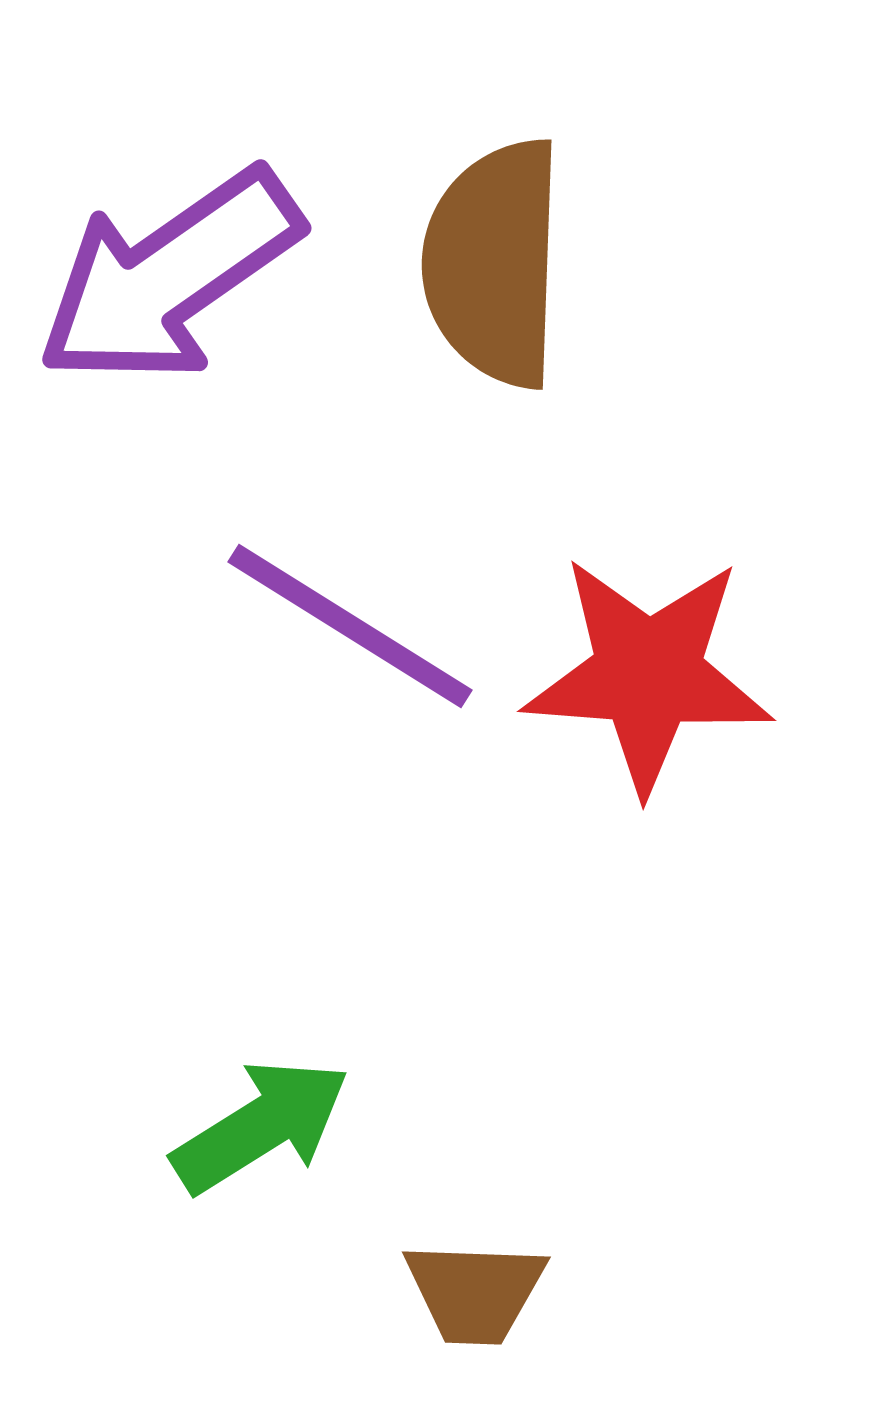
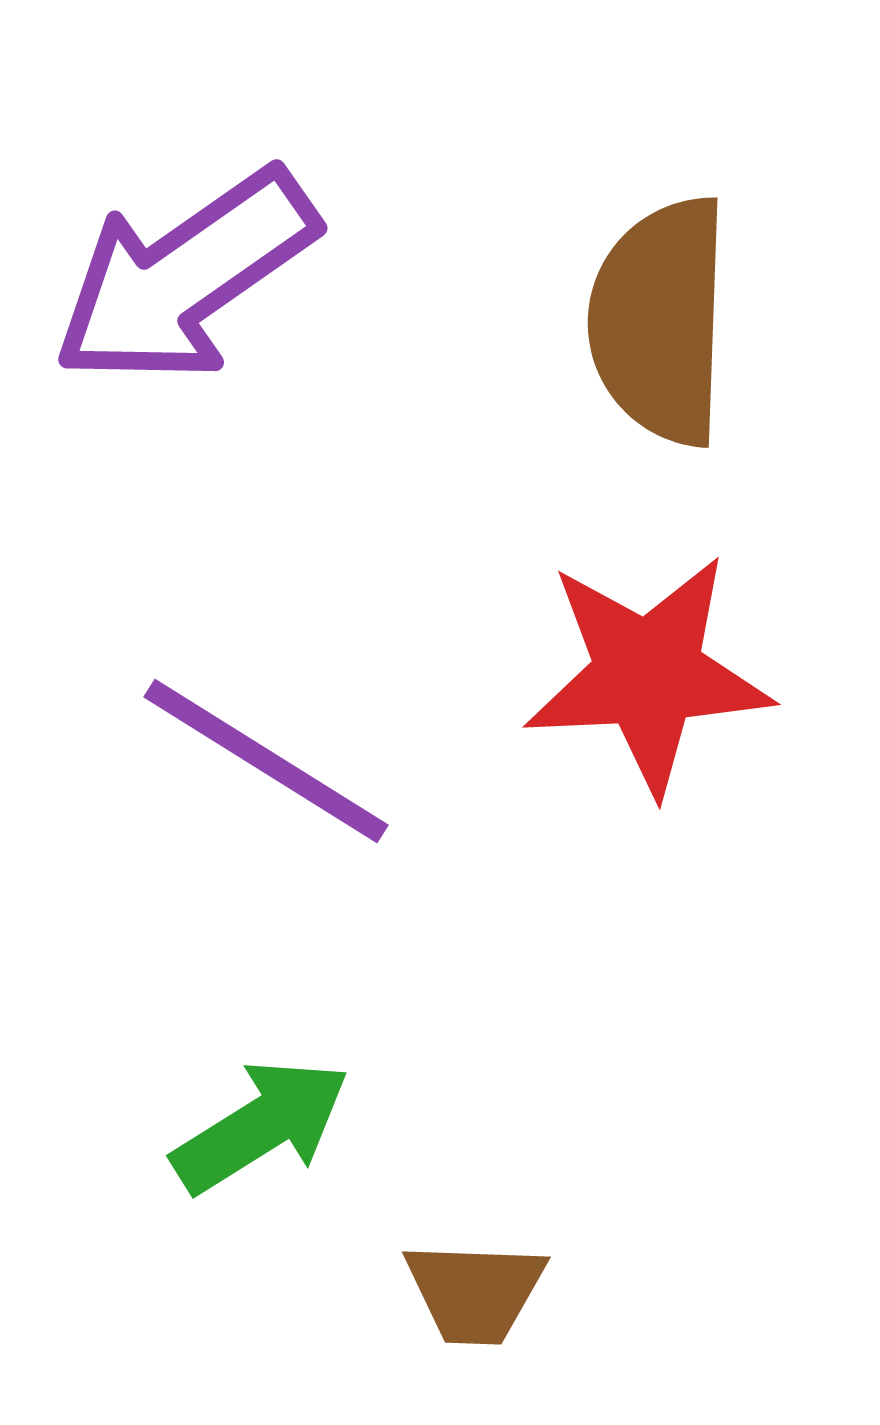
brown semicircle: moved 166 px right, 58 px down
purple arrow: moved 16 px right
purple line: moved 84 px left, 135 px down
red star: rotated 7 degrees counterclockwise
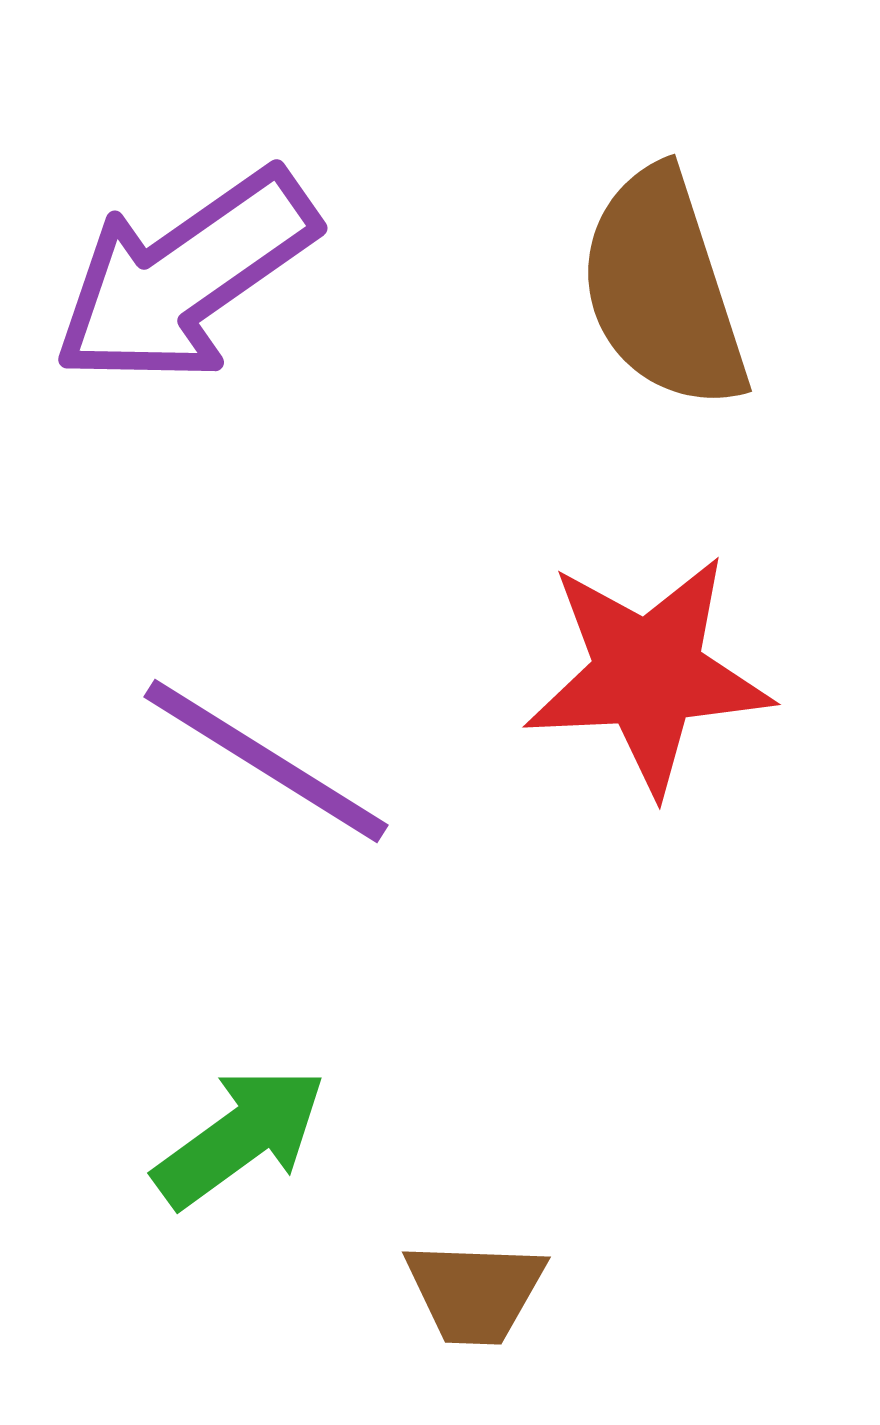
brown semicircle: moved 3 px right, 32 px up; rotated 20 degrees counterclockwise
green arrow: moved 21 px left, 11 px down; rotated 4 degrees counterclockwise
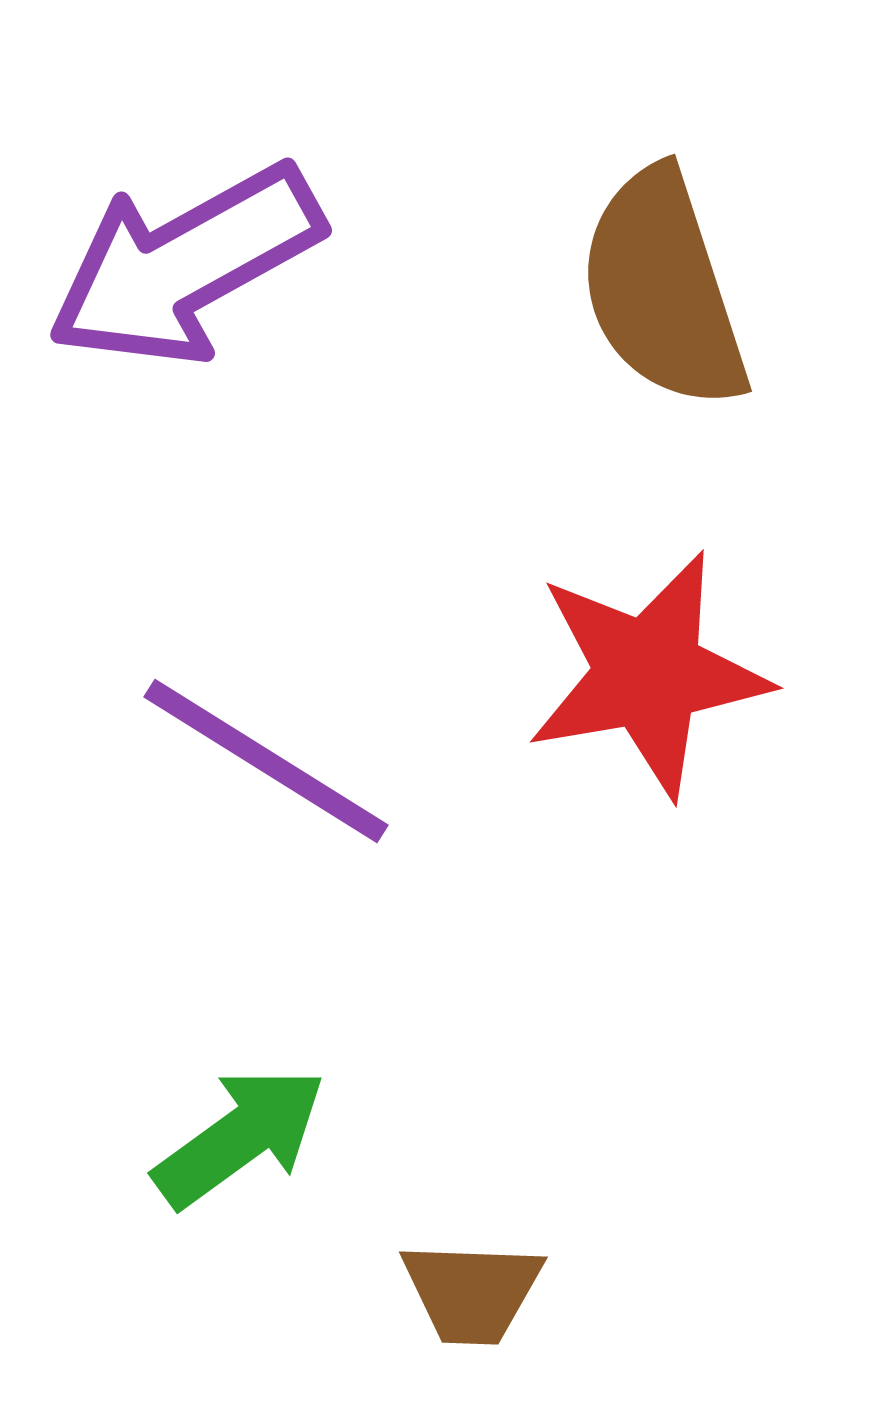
purple arrow: moved 12 px up; rotated 6 degrees clockwise
red star: rotated 7 degrees counterclockwise
brown trapezoid: moved 3 px left
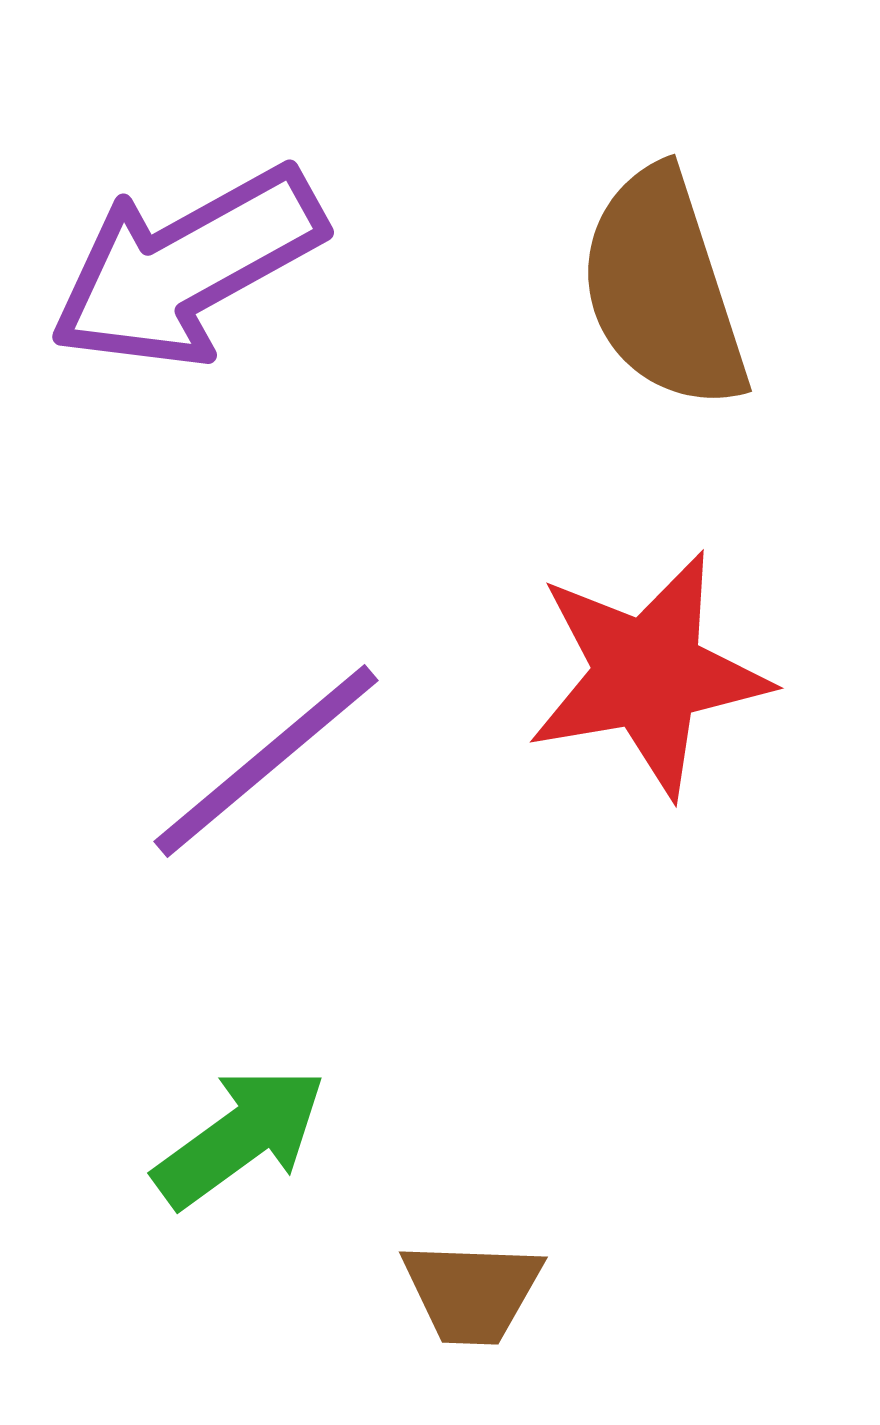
purple arrow: moved 2 px right, 2 px down
purple line: rotated 72 degrees counterclockwise
